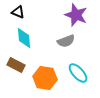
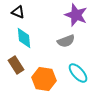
brown rectangle: rotated 30 degrees clockwise
orange hexagon: moved 1 px left, 1 px down
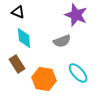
gray semicircle: moved 4 px left
brown rectangle: moved 1 px right, 1 px up
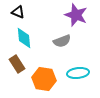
cyan ellipse: rotated 55 degrees counterclockwise
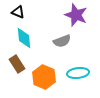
orange hexagon: moved 2 px up; rotated 15 degrees clockwise
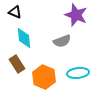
black triangle: moved 3 px left
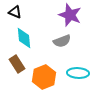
purple star: moved 6 px left
cyan ellipse: rotated 10 degrees clockwise
orange hexagon: rotated 15 degrees clockwise
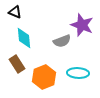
purple star: moved 12 px right, 10 px down
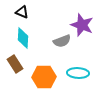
black triangle: moved 7 px right
cyan diamond: moved 1 px left; rotated 10 degrees clockwise
brown rectangle: moved 2 px left
orange hexagon: rotated 20 degrees clockwise
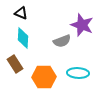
black triangle: moved 1 px left, 1 px down
